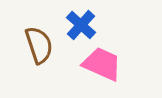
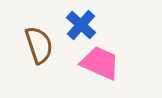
pink trapezoid: moved 2 px left, 1 px up
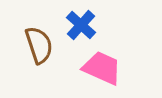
pink trapezoid: moved 2 px right, 5 px down
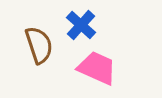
pink trapezoid: moved 5 px left
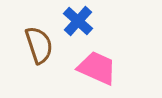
blue cross: moved 3 px left, 4 px up
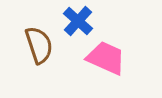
pink trapezoid: moved 9 px right, 10 px up
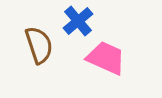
blue cross: rotated 8 degrees clockwise
